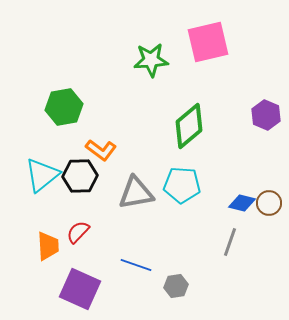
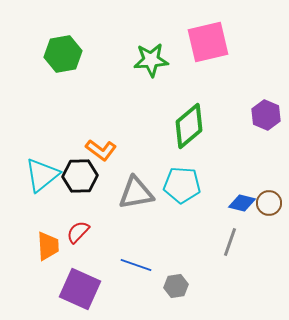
green hexagon: moved 1 px left, 53 px up
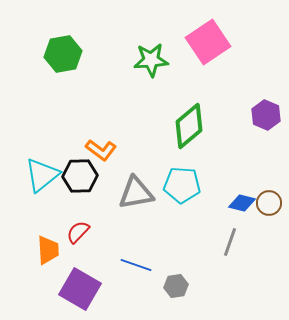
pink square: rotated 21 degrees counterclockwise
orange trapezoid: moved 4 px down
purple square: rotated 6 degrees clockwise
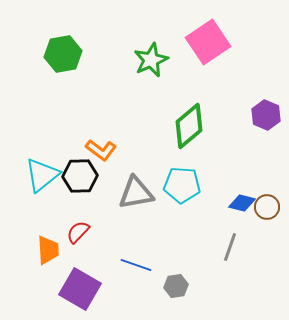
green star: rotated 20 degrees counterclockwise
brown circle: moved 2 px left, 4 px down
gray line: moved 5 px down
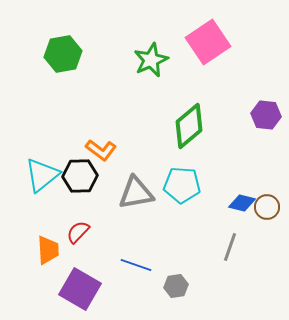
purple hexagon: rotated 16 degrees counterclockwise
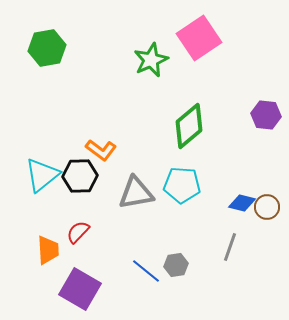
pink square: moved 9 px left, 4 px up
green hexagon: moved 16 px left, 6 px up
blue line: moved 10 px right, 6 px down; rotated 20 degrees clockwise
gray hexagon: moved 21 px up
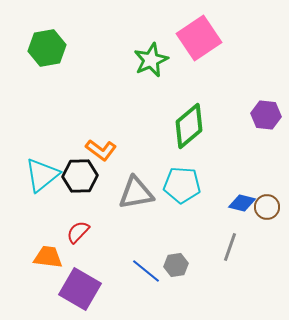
orange trapezoid: moved 7 px down; rotated 80 degrees counterclockwise
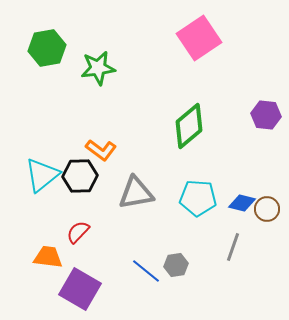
green star: moved 53 px left, 8 px down; rotated 16 degrees clockwise
cyan pentagon: moved 16 px right, 13 px down
brown circle: moved 2 px down
gray line: moved 3 px right
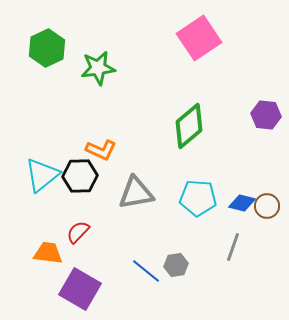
green hexagon: rotated 15 degrees counterclockwise
orange L-shape: rotated 12 degrees counterclockwise
brown circle: moved 3 px up
orange trapezoid: moved 4 px up
